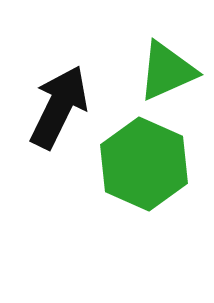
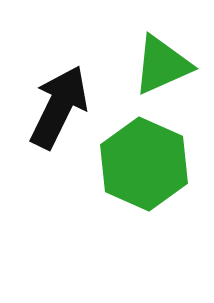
green triangle: moved 5 px left, 6 px up
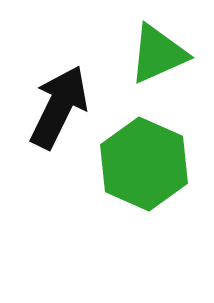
green triangle: moved 4 px left, 11 px up
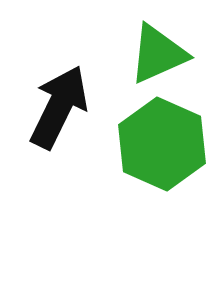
green hexagon: moved 18 px right, 20 px up
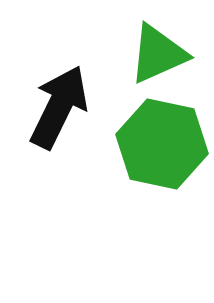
green hexagon: rotated 12 degrees counterclockwise
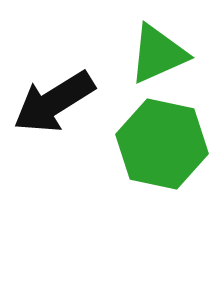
black arrow: moved 5 px left, 5 px up; rotated 148 degrees counterclockwise
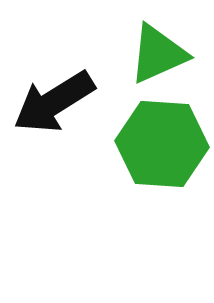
green hexagon: rotated 8 degrees counterclockwise
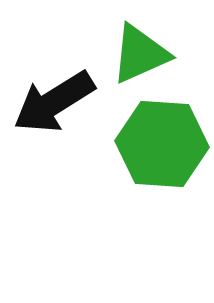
green triangle: moved 18 px left
